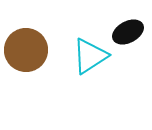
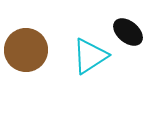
black ellipse: rotated 68 degrees clockwise
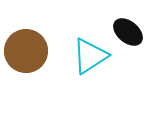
brown circle: moved 1 px down
